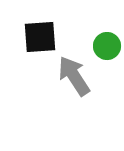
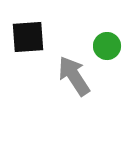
black square: moved 12 px left
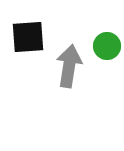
gray arrow: moved 5 px left, 10 px up; rotated 42 degrees clockwise
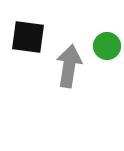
black square: rotated 12 degrees clockwise
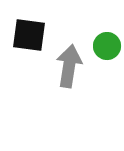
black square: moved 1 px right, 2 px up
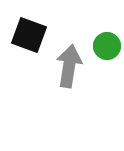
black square: rotated 12 degrees clockwise
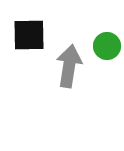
black square: rotated 21 degrees counterclockwise
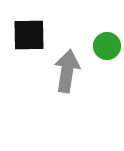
gray arrow: moved 2 px left, 5 px down
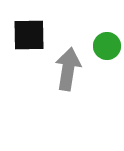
gray arrow: moved 1 px right, 2 px up
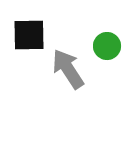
gray arrow: rotated 42 degrees counterclockwise
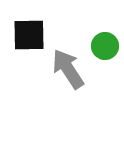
green circle: moved 2 px left
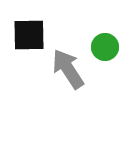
green circle: moved 1 px down
